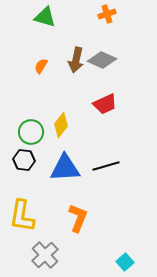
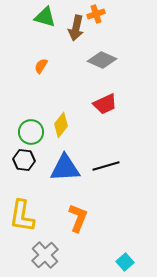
orange cross: moved 11 px left
brown arrow: moved 32 px up
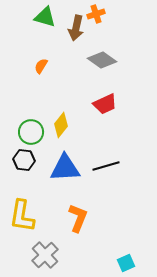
gray diamond: rotated 12 degrees clockwise
cyan square: moved 1 px right, 1 px down; rotated 18 degrees clockwise
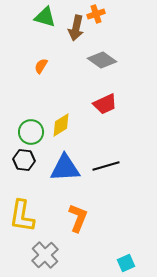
yellow diamond: rotated 20 degrees clockwise
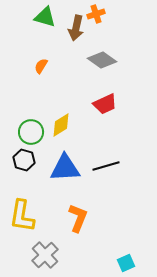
black hexagon: rotated 10 degrees clockwise
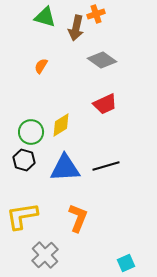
yellow L-shape: rotated 72 degrees clockwise
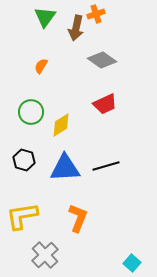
green triangle: rotated 50 degrees clockwise
green circle: moved 20 px up
cyan square: moved 6 px right; rotated 24 degrees counterclockwise
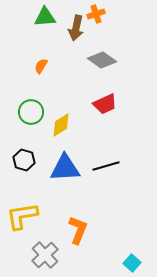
green triangle: rotated 50 degrees clockwise
orange L-shape: moved 12 px down
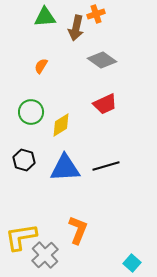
yellow L-shape: moved 1 px left, 21 px down
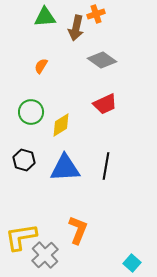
black line: rotated 64 degrees counterclockwise
